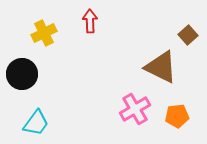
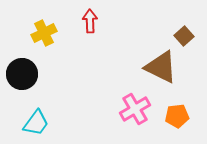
brown square: moved 4 px left, 1 px down
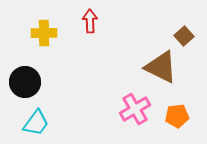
yellow cross: rotated 25 degrees clockwise
black circle: moved 3 px right, 8 px down
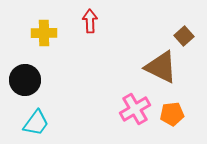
black circle: moved 2 px up
orange pentagon: moved 5 px left, 2 px up
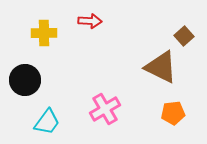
red arrow: rotated 95 degrees clockwise
pink cross: moved 30 px left
orange pentagon: moved 1 px right, 1 px up
cyan trapezoid: moved 11 px right, 1 px up
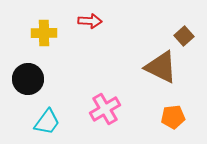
black circle: moved 3 px right, 1 px up
orange pentagon: moved 4 px down
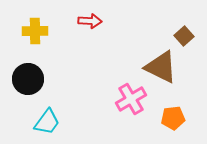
yellow cross: moved 9 px left, 2 px up
pink cross: moved 26 px right, 10 px up
orange pentagon: moved 1 px down
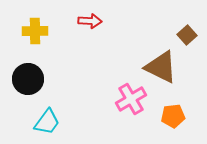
brown square: moved 3 px right, 1 px up
orange pentagon: moved 2 px up
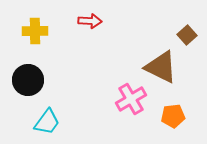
black circle: moved 1 px down
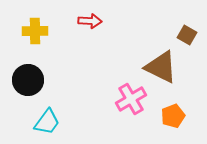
brown square: rotated 18 degrees counterclockwise
orange pentagon: rotated 15 degrees counterclockwise
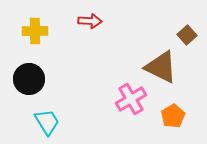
brown square: rotated 18 degrees clockwise
black circle: moved 1 px right, 1 px up
orange pentagon: rotated 10 degrees counterclockwise
cyan trapezoid: rotated 68 degrees counterclockwise
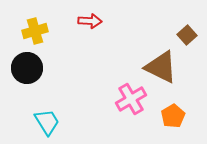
yellow cross: rotated 15 degrees counterclockwise
black circle: moved 2 px left, 11 px up
